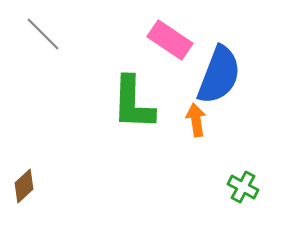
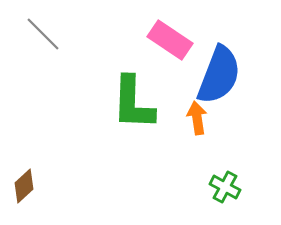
orange arrow: moved 1 px right, 2 px up
green cross: moved 18 px left
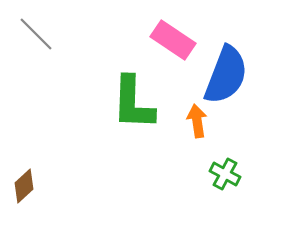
gray line: moved 7 px left
pink rectangle: moved 3 px right
blue semicircle: moved 7 px right
orange arrow: moved 3 px down
green cross: moved 13 px up
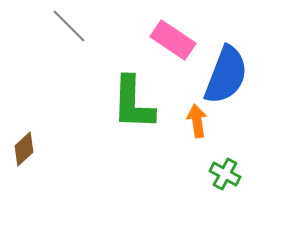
gray line: moved 33 px right, 8 px up
brown diamond: moved 37 px up
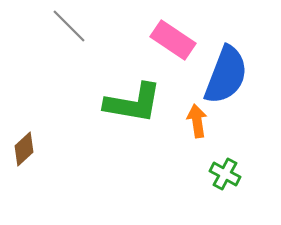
green L-shape: rotated 82 degrees counterclockwise
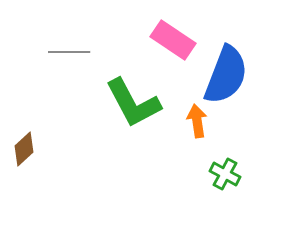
gray line: moved 26 px down; rotated 45 degrees counterclockwise
green L-shape: rotated 52 degrees clockwise
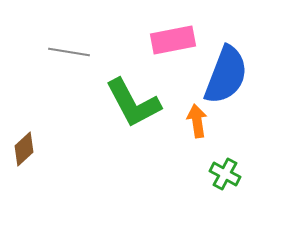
pink rectangle: rotated 45 degrees counterclockwise
gray line: rotated 9 degrees clockwise
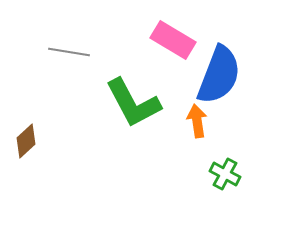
pink rectangle: rotated 42 degrees clockwise
blue semicircle: moved 7 px left
brown diamond: moved 2 px right, 8 px up
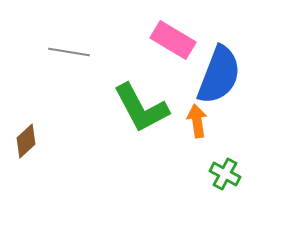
green L-shape: moved 8 px right, 5 px down
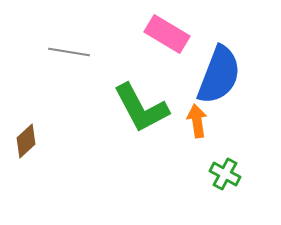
pink rectangle: moved 6 px left, 6 px up
